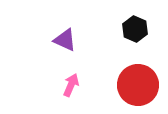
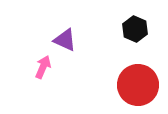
pink arrow: moved 28 px left, 18 px up
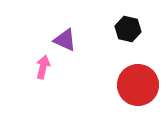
black hexagon: moved 7 px left; rotated 10 degrees counterclockwise
pink arrow: rotated 10 degrees counterclockwise
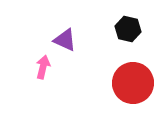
red circle: moved 5 px left, 2 px up
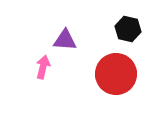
purple triangle: rotated 20 degrees counterclockwise
red circle: moved 17 px left, 9 px up
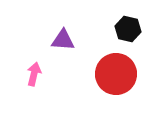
purple triangle: moved 2 px left
pink arrow: moved 9 px left, 7 px down
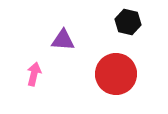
black hexagon: moved 7 px up
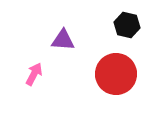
black hexagon: moved 1 px left, 3 px down
pink arrow: rotated 15 degrees clockwise
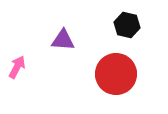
pink arrow: moved 17 px left, 7 px up
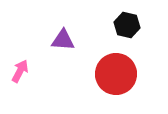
pink arrow: moved 3 px right, 4 px down
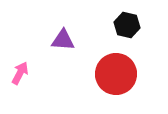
pink arrow: moved 2 px down
